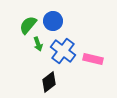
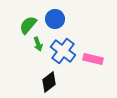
blue circle: moved 2 px right, 2 px up
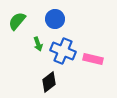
green semicircle: moved 11 px left, 4 px up
blue cross: rotated 15 degrees counterclockwise
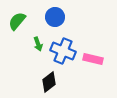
blue circle: moved 2 px up
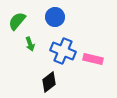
green arrow: moved 8 px left
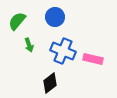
green arrow: moved 1 px left, 1 px down
black diamond: moved 1 px right, 1 px down
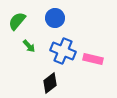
blue circle: moved 1 px down
green arrow: moved 1 px down; rotated 24 degrees counterclockwise
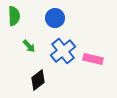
green semicircle: moved 3 px left, 5 px up; rotated 138 degrees clockwise
blue cross: rotated 30 degrees clockwise
black diamond: moved 12 px left, 3 px up
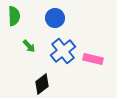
black diamond: moved 4 px right, 4 px down
